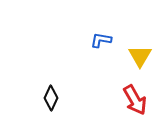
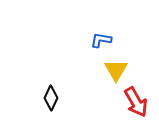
yellow triangle: moved 24 px left, 14 px down
red arrow: moved 1 px right, 2 px down
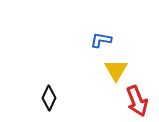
black diamond: moved 2 px left
red arrow: moved 1 px right, 1 px up; rotated 8 degrees clockwise
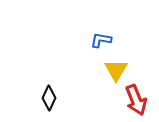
red arrow: moved 1 px left, 1 px up
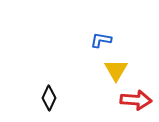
red arrow: rotated 64 degrees counterclockwise
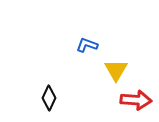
blue L-shape: moved 14 px left, 5 px down; rotated 10 degrees clockwise
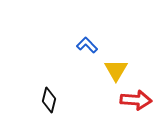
blue L-shape: rotated 25 degrees clockwise
black diamond: moved 2 px down; rotated 10 degrees counterclockwise
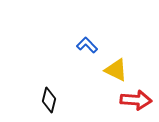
yellow triangle: rotated 35 degrees counterclockwise
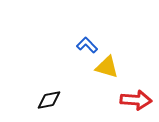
yellow triangle: moved 9 px left, 3 px up; rotated 10 degrees counterclockwise
black diamond: rotated 65 degrees clockwise
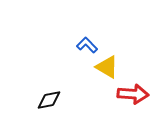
yellow triangle: rotated 15 degrees clockwise
red arrow: moved 3 px left, 6 px up
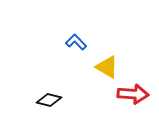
blue L-shape: moved 11 px left, 3 px up
black diamond: rotated 25 degrees clockwise
